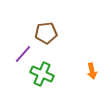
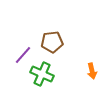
brown pentagon: moved 6 px right, 9 px down
purple line: moved 1 px down
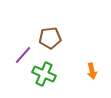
brown pentagon: moved 2 px left, 4 px up
green cross: moved 2 px right
